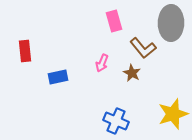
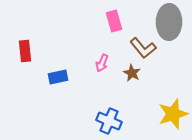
gray ellipse: moved 2 px left, 1 px up
blue cross: moved 7 px left
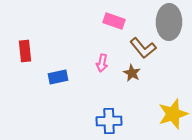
pink rectangle: rotated 55 degrees counterclockwise
pink arrow: rotated 12 degrees counterclockwise
blue cross: rotated 25 degrees counterclockwise
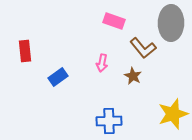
gray ellipse: moved 2 px right, 1 px down
brown star: moved 1 px right, 3 px down
blue rectangle: rotated 24 degrees counterclockwise
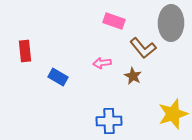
pink arrow: rotated 72 degrees clockwise
blue rectangle: rotated 66 degrees clockwise
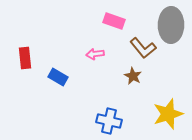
gray ellipse: moved 2 px down
red rectangle: moved 7 px down
pink arrow: moved 7 px left, 9 px up
yellow star: moved 5 px left
blue cross: rotated 15 degrees clockwise
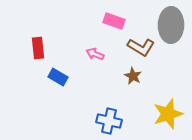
brown L-shape: moved 2 px left, 1 px up; rotated 20 degrees counterclockwise
pink arrow: rotated 30 degrees clockwise
red rectangle: moved 13 px right, 10 px up
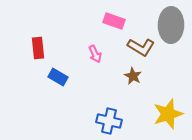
pink arrow: rotated 138 degrees counterclockwise
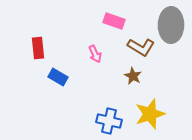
yellow star: moved 18 px left
